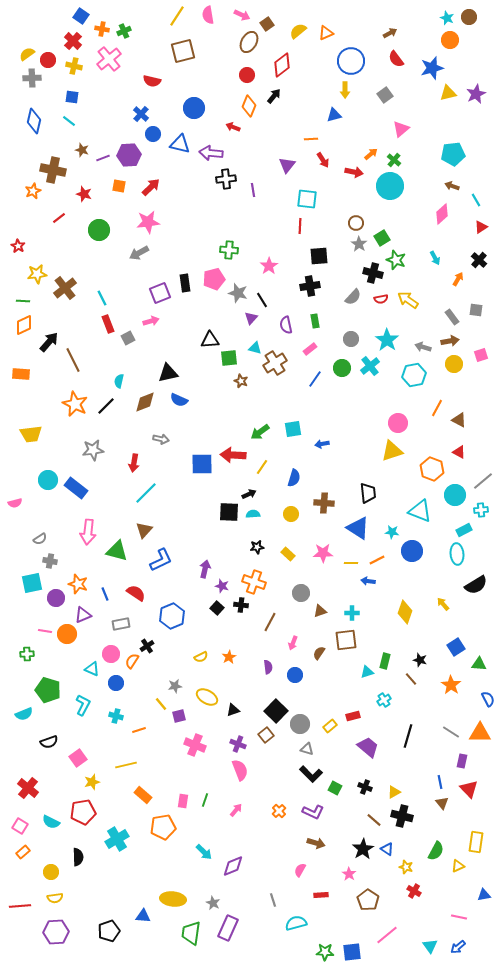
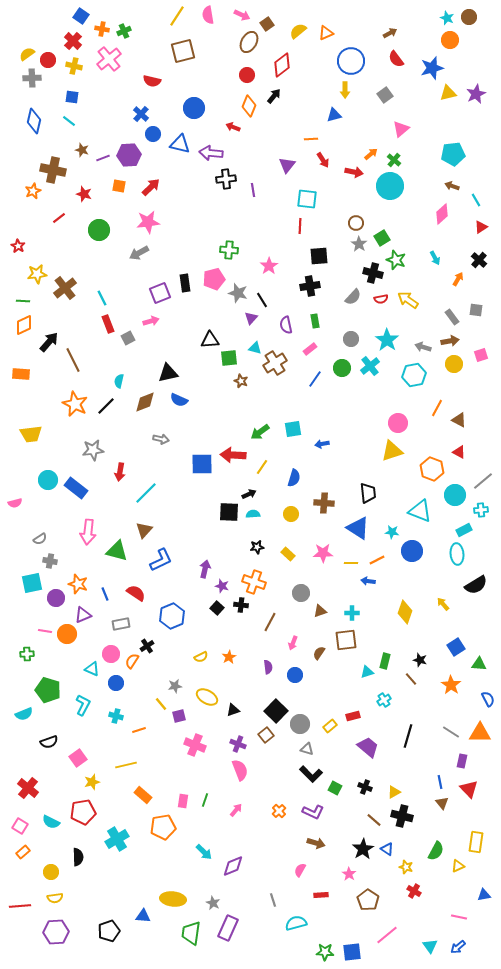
red arrow at (134, 463): moved 14 px left, 9 px down
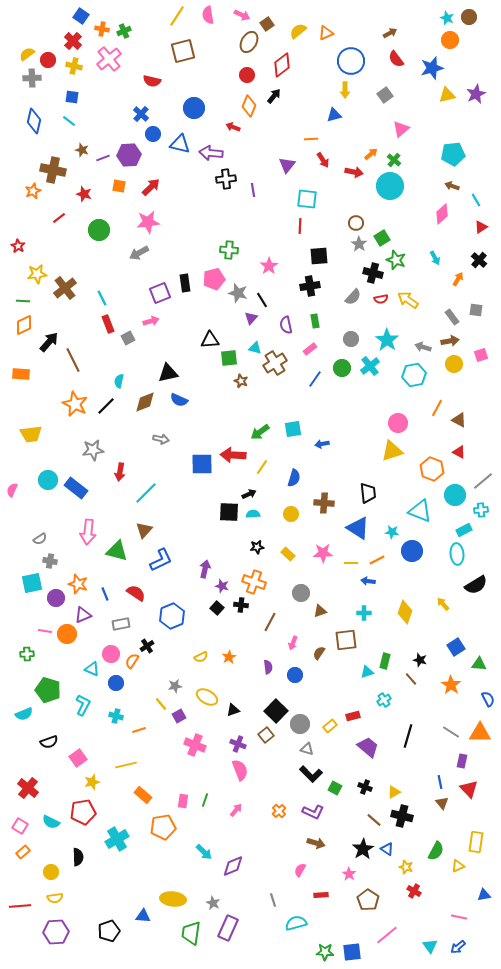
yellow triangle at (448, 93): moved 1 px left, 2 px down
pink semicircle at (15, 503): moved 3 px left, 13 px up; rotated 128 degrees clockwise
cyan cross at (352, 613): moved 12 px right
purple square at (179, 716): rotated 16 degrees counterclockwise
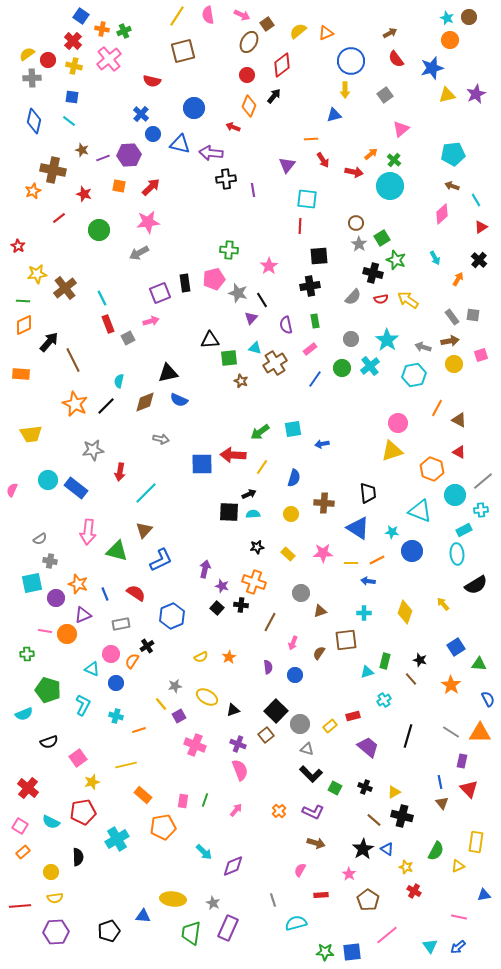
gray square at (476, 310): moved 3 px left, 5 px down
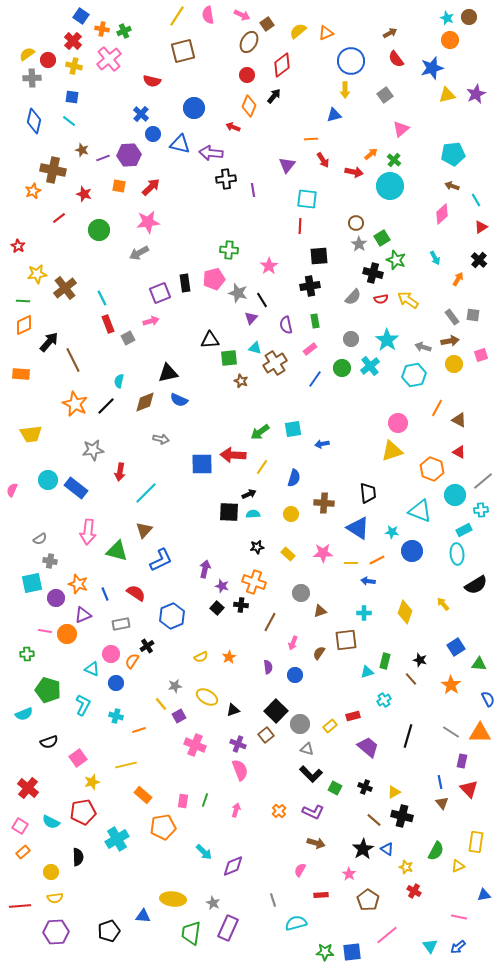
pink arrow at (236, 810): rotated 24 degrees counterclockwise
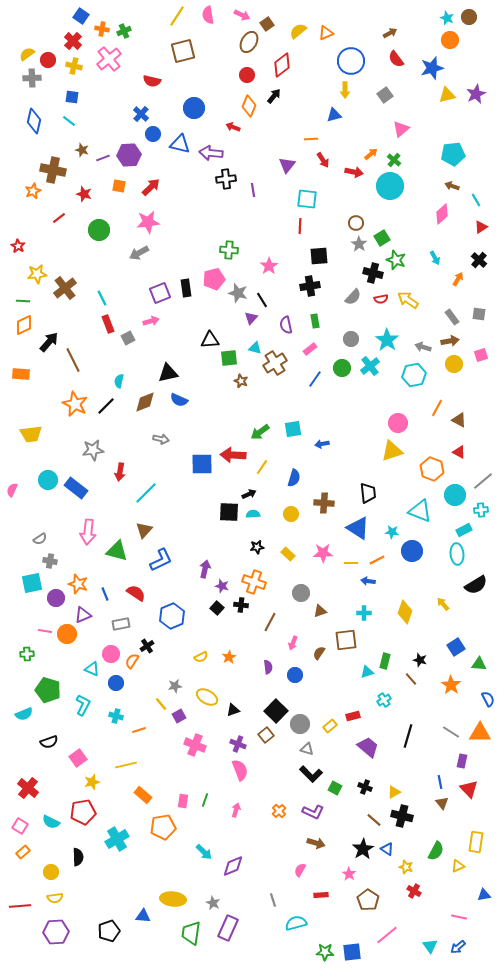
black rectangle at (185, 283): moved 1 px right, 5 px down
gray square at (473, 315): moved 6 px right, 1 px up
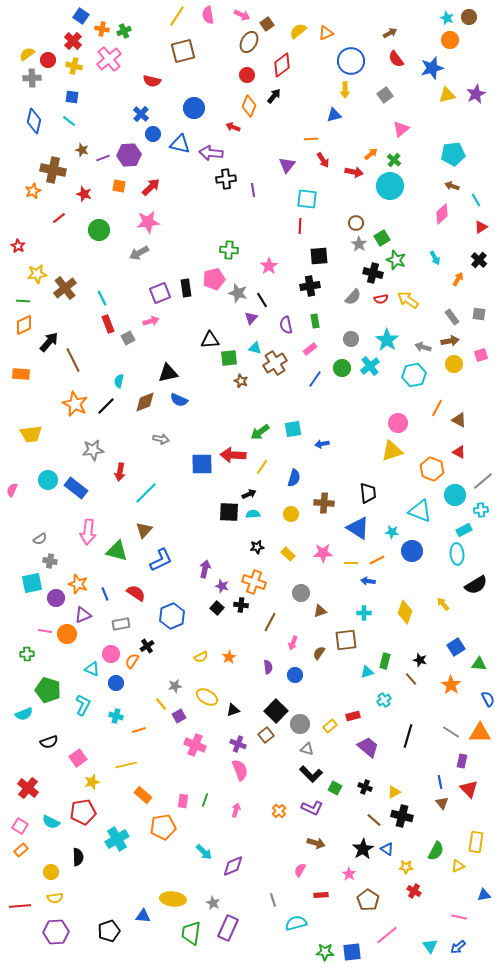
purple L-shape at (313, 812): moved 1 px left, 4 px up
orange rectangle at (23, 852): moved 2 px left, 2 px up
yellow star at (406, 867): rotated 16 degrees counterclockwise
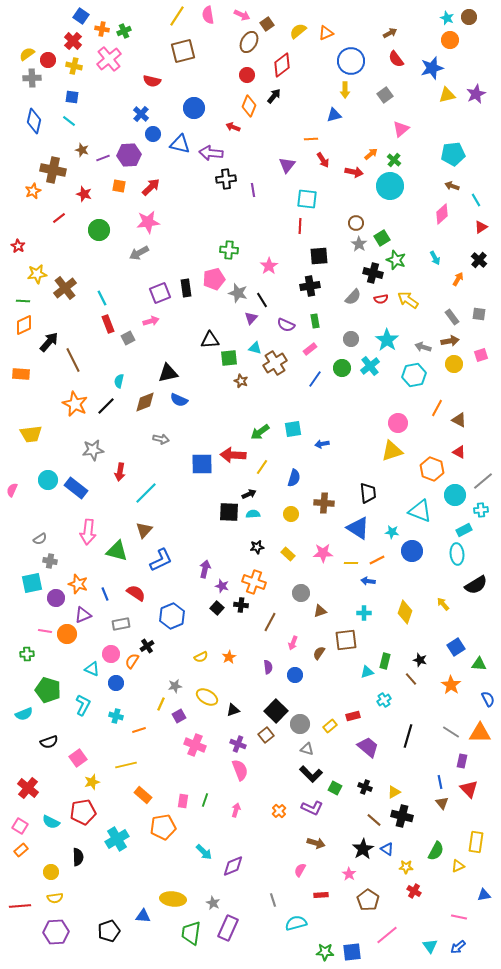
purple semicircle at (286, 325): rotated 54 degrees counterclockwise
yellow line at (161, 704): rotated 64 degrees clockwise
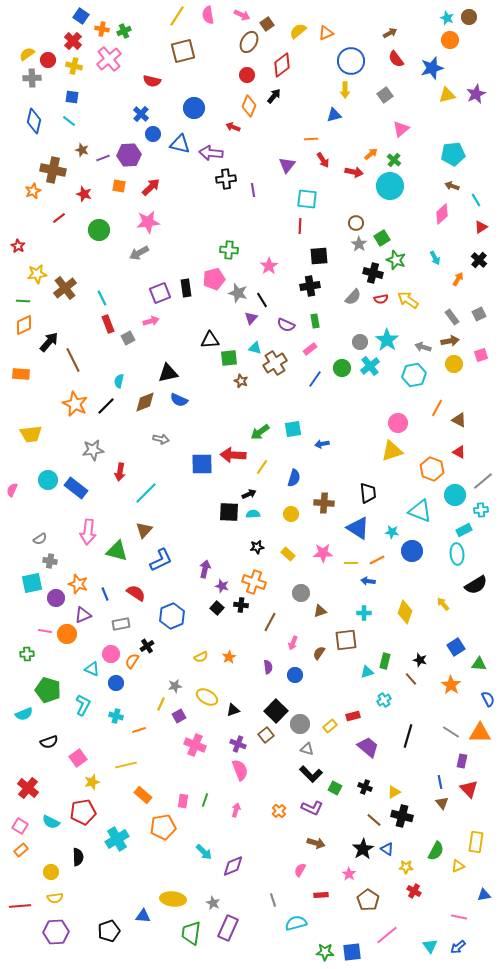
gray square at (479, 314): rotated 32 degrees counterclockwise
gray circle at (351, 339): moved 9 px right, 3 px down
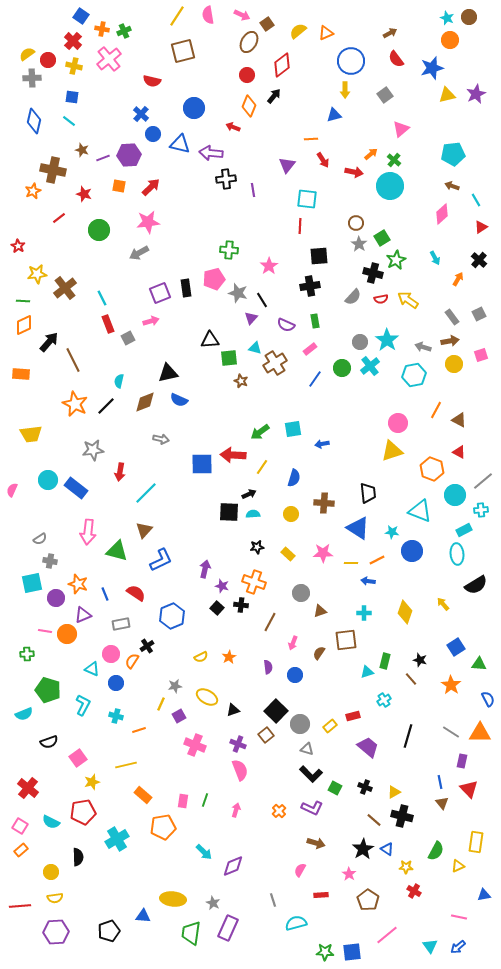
green star at (396, 260): rotated 24 degrees clockwise
orange line at (437, 408): moved 1 px left, 2 px down
